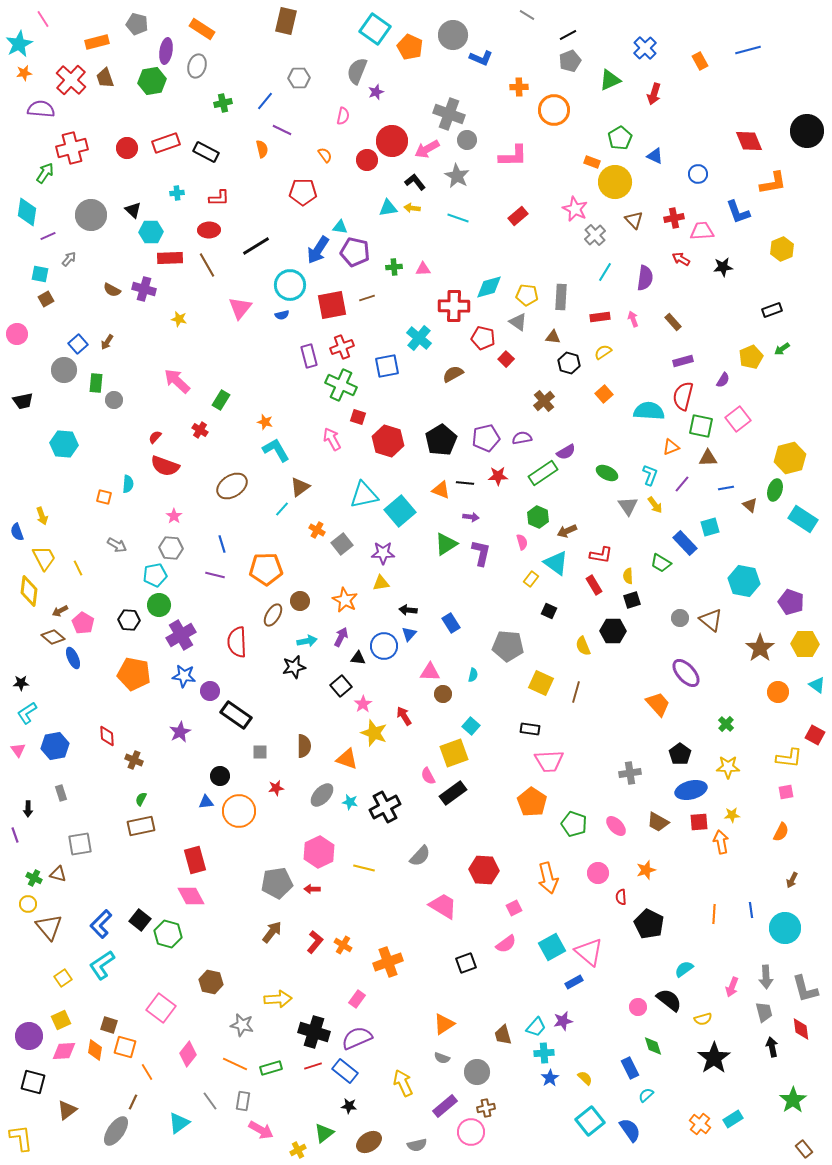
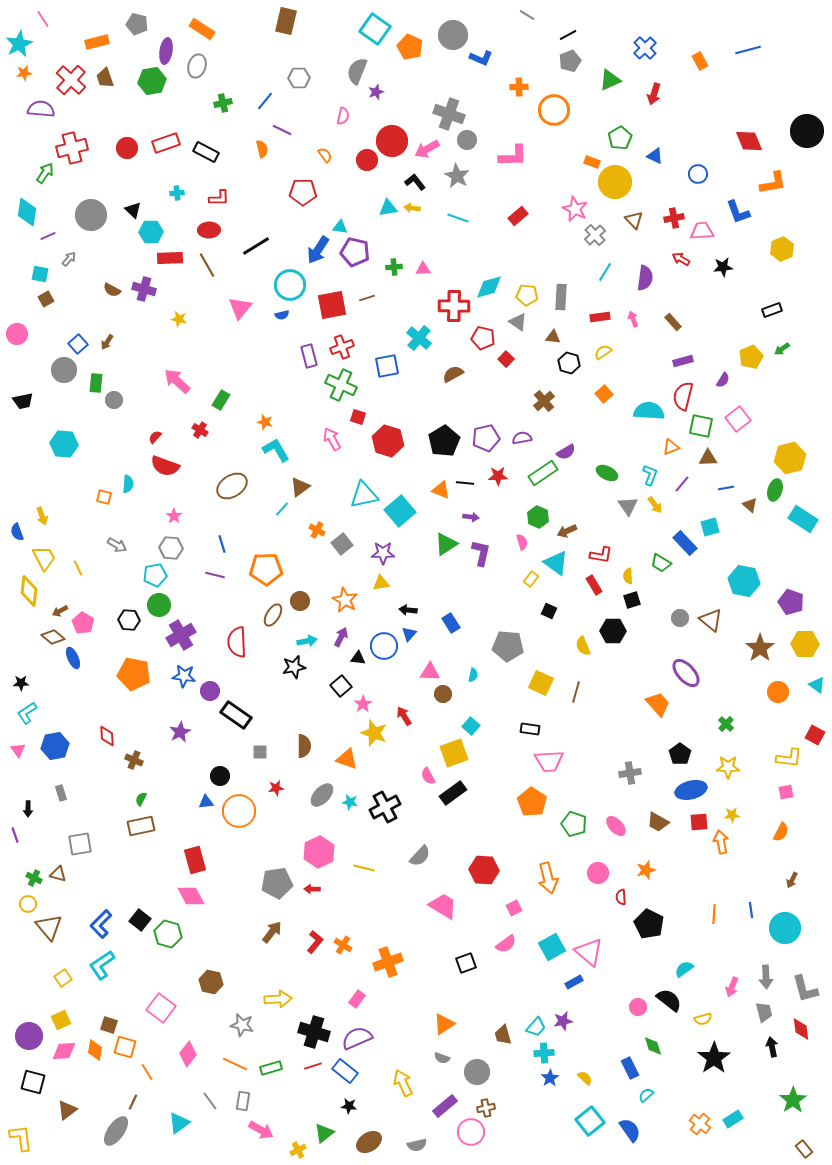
black pentagon at (441, 440): moved 3 px right, 1 px down
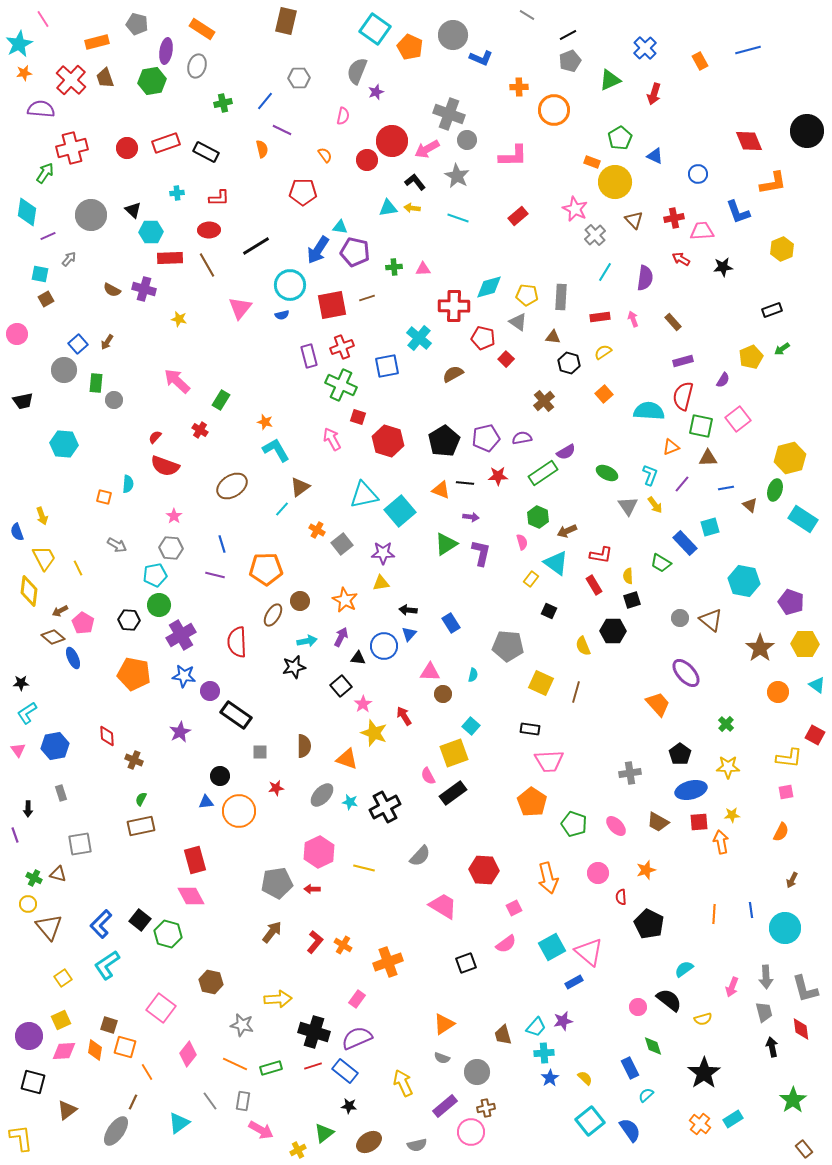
cyan L-shape at (102, 965): moved 5 px right
black star at (714, 1058): moved 10 px left, 15 px down
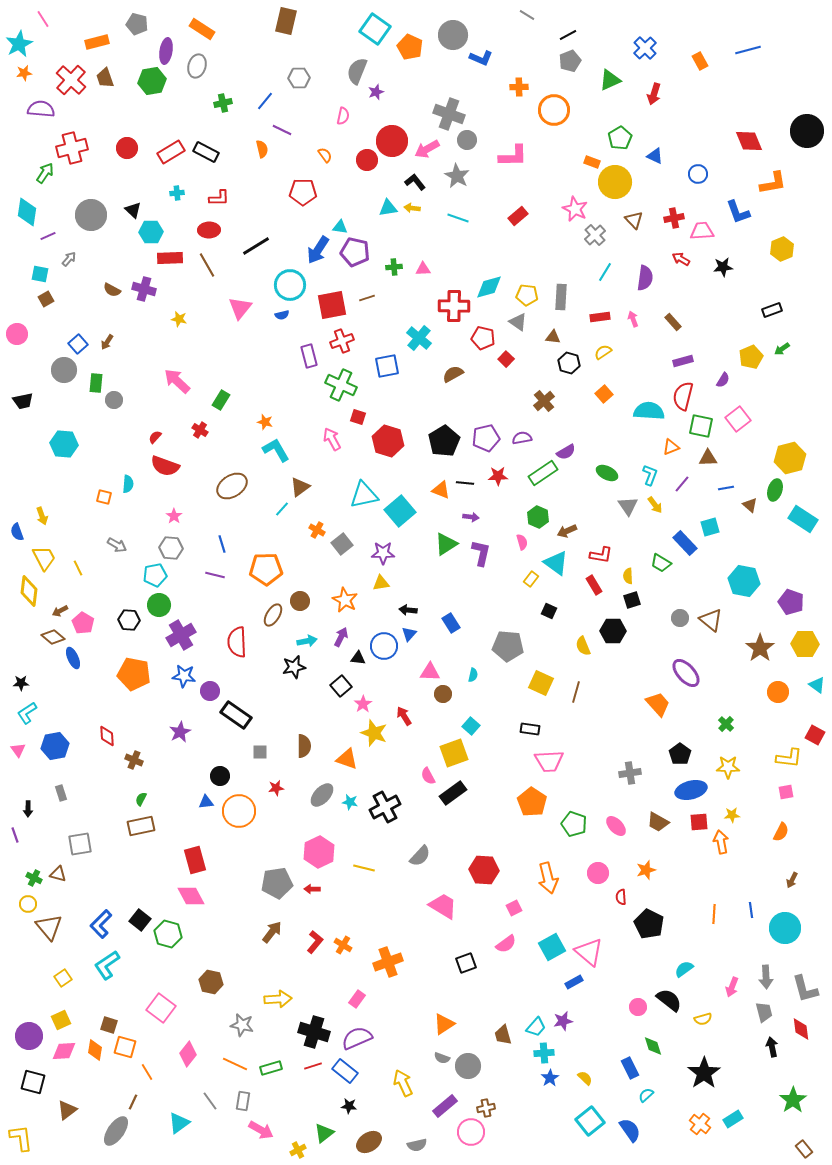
red rectangle at (166, 143): moved 5 px right, 9 px down; rotated 12 degrees counterclockwise
red cross at (342, 347): moved 6 px up
gray circle at (477, 1072): moved 9 px left, 6 px up
